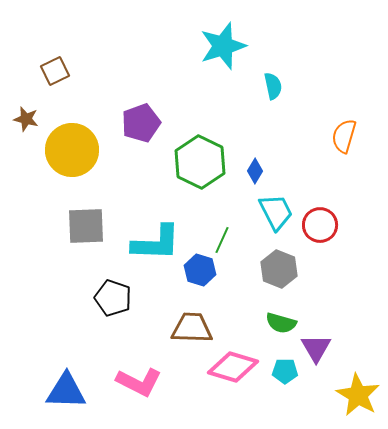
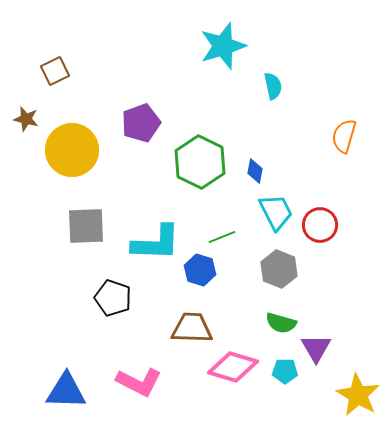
blue diamond: rotated 20 degrees counterclockwise
green line: moved 3 px up; rotated 44 degrees clockwise
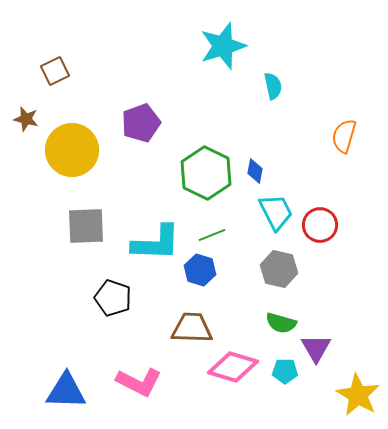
green hexagon: moved 6 px right, 11 px down
green line: moved 10 px left, 2 px up
gray hexagon: rotated 9 degrees counterclockwise
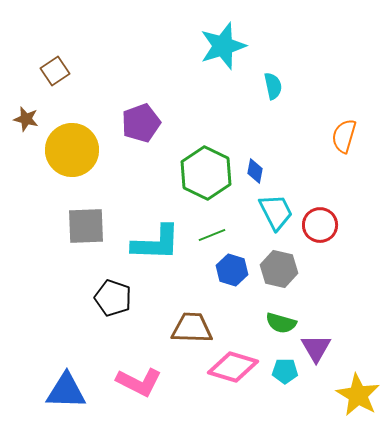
brown square: rotated 8 degrees counterclockwise
blue hexagon: moved 32 px right
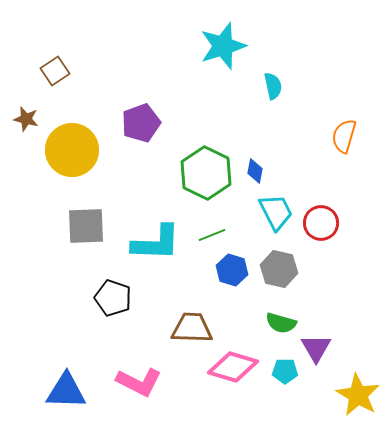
red circle: moved 1 px right, 2 px up
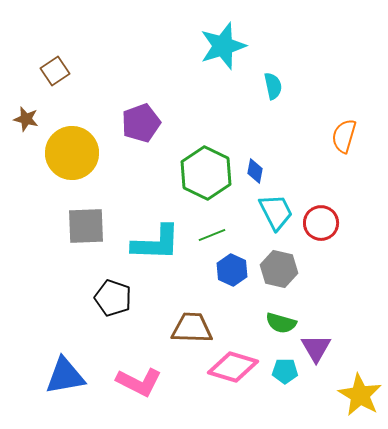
yellow circle: moved 3 px down
blue hexagon: rotated 8 degrees clockwise
blue triangle: moved 1 px left, 15 px up; rotated 12 degrees counterclockwise
yellow star: moved 2 px right
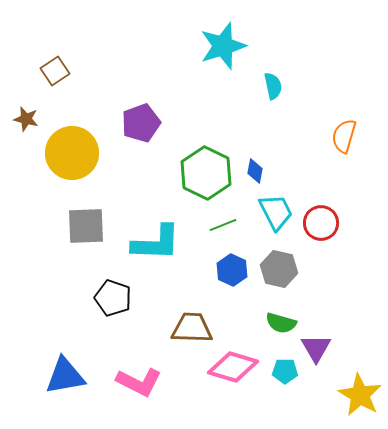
green line: moved 11 px right, 10 px up
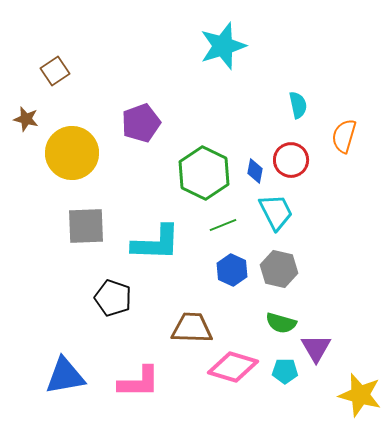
cyan semicircle: moved 25 px right, 19 px down
green hexagon: moved 2 px left
red circle: moved 30 px left, 63 px up
pink L-shape: rotated 27 degrees counterclockwise
yellow star: rotated 15 degrees counterclockwise
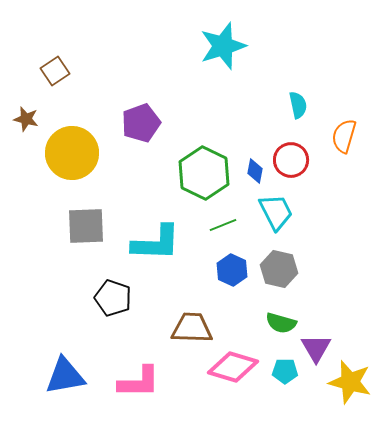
yellow star: moved 10 px left, 13 px up
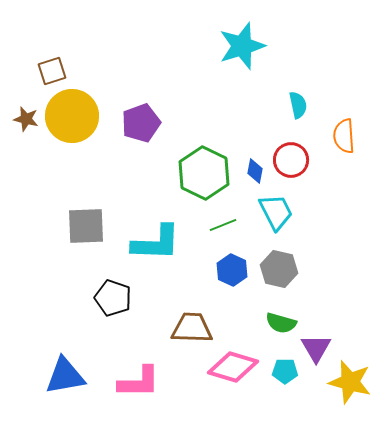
cyan star: moved 19 px right
brown square: moved 3 px left; rotated 16 degrees clockwise
orange semicircle: rotated 20 degrees counterclockwise
yellow circle: moved 37 px up
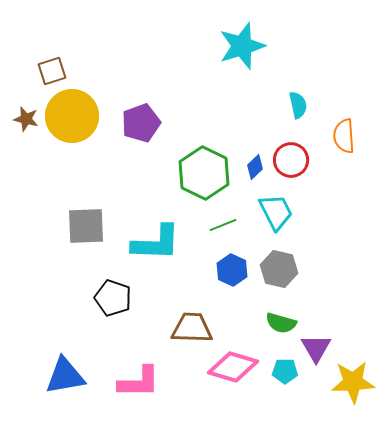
blue diamond: moved 4 px up; rotated 35 degrees clockwise
yellow star: moved 3 px right; rotated 18 degrees counterclockwise
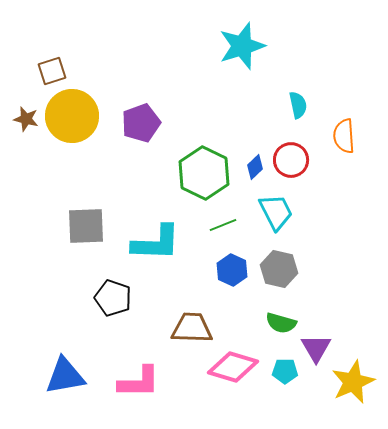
yellow star: rotated 21 degrees counterclockwise
